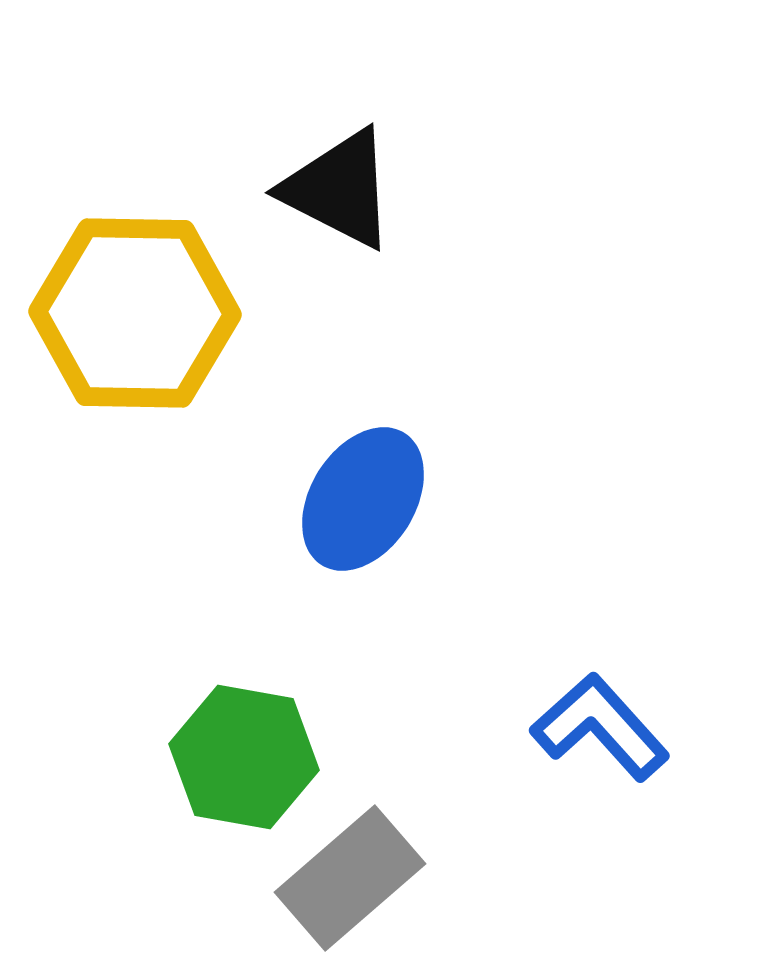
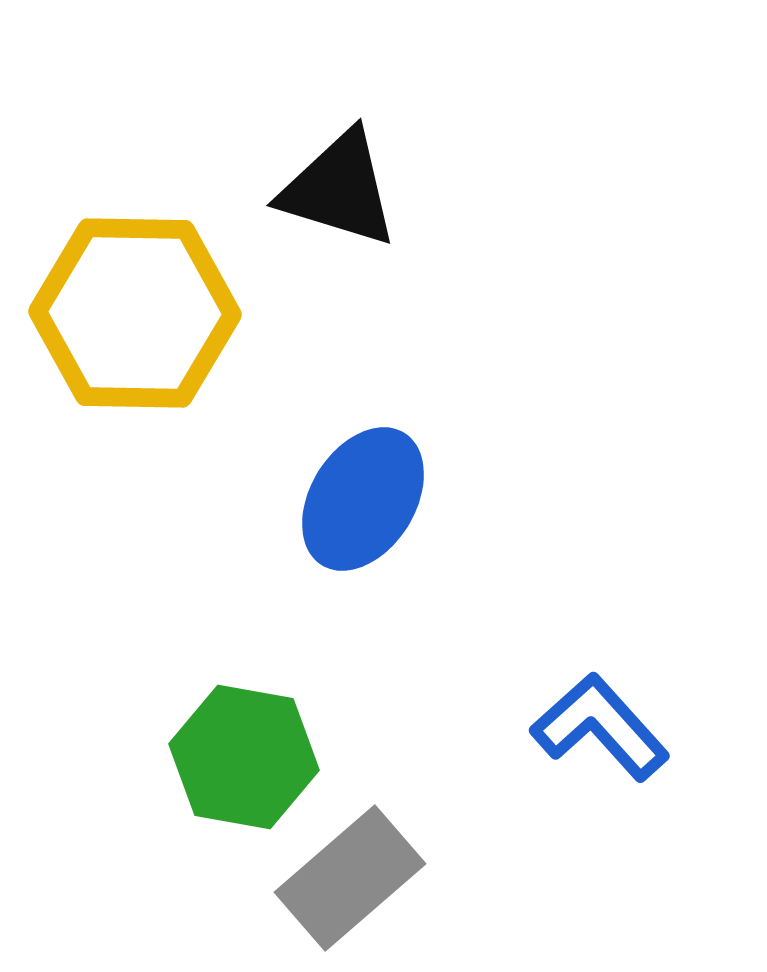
black triangle: rotated 10 degrees counterclockwise
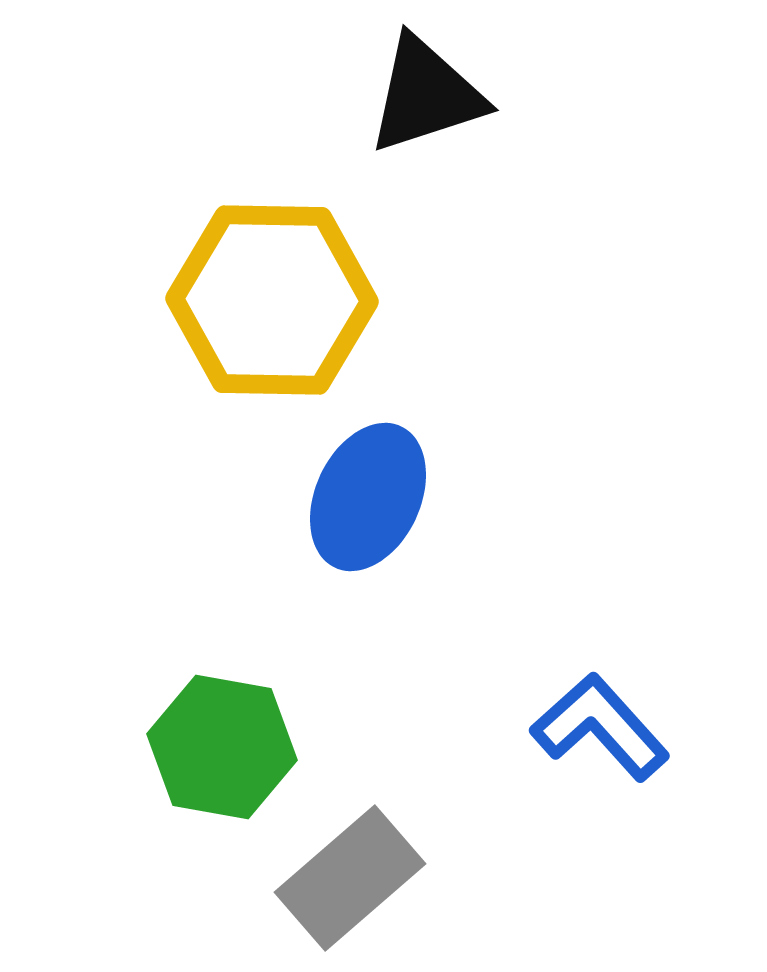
black triangle: moved 87 px right, 94 px up; rotated 35 degrees counterclockwise
yellow hexagon: moved 137 px right, 13 px up
blue ellipse: moved 5 px right, 2 px up; rotated 7 degrees counterclockwise
green hexagon: moved 22 px left, 10 px up
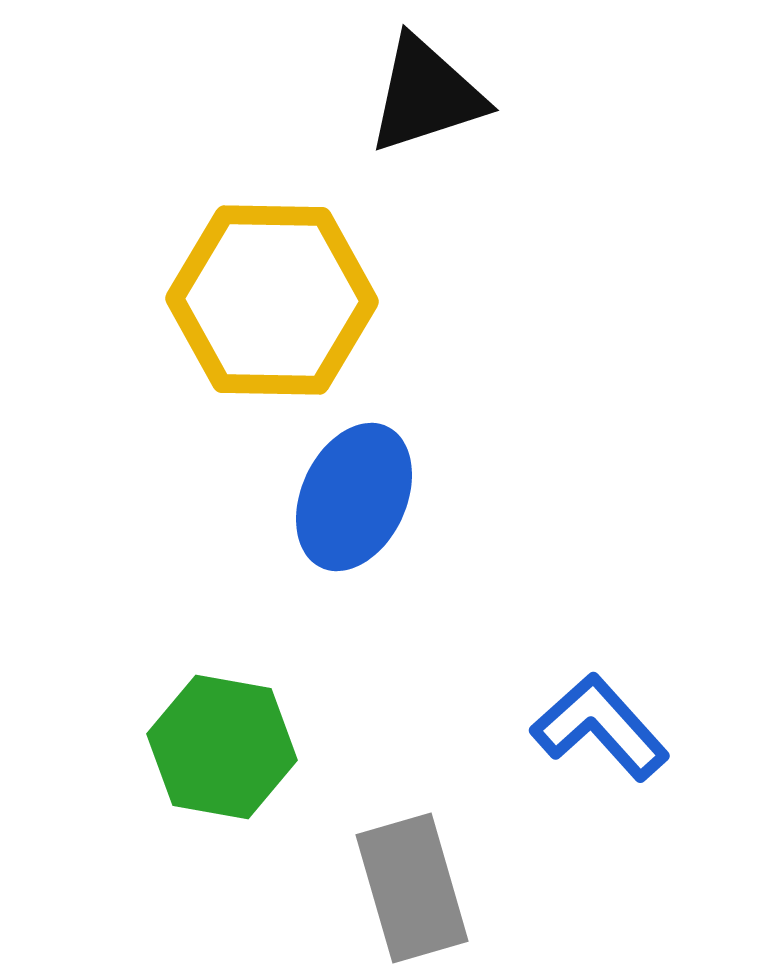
blue ellipse: moved 14 px left
gray rectangle: moved 62 px right, 10 px down; rotated 65 degrees counterclockwise
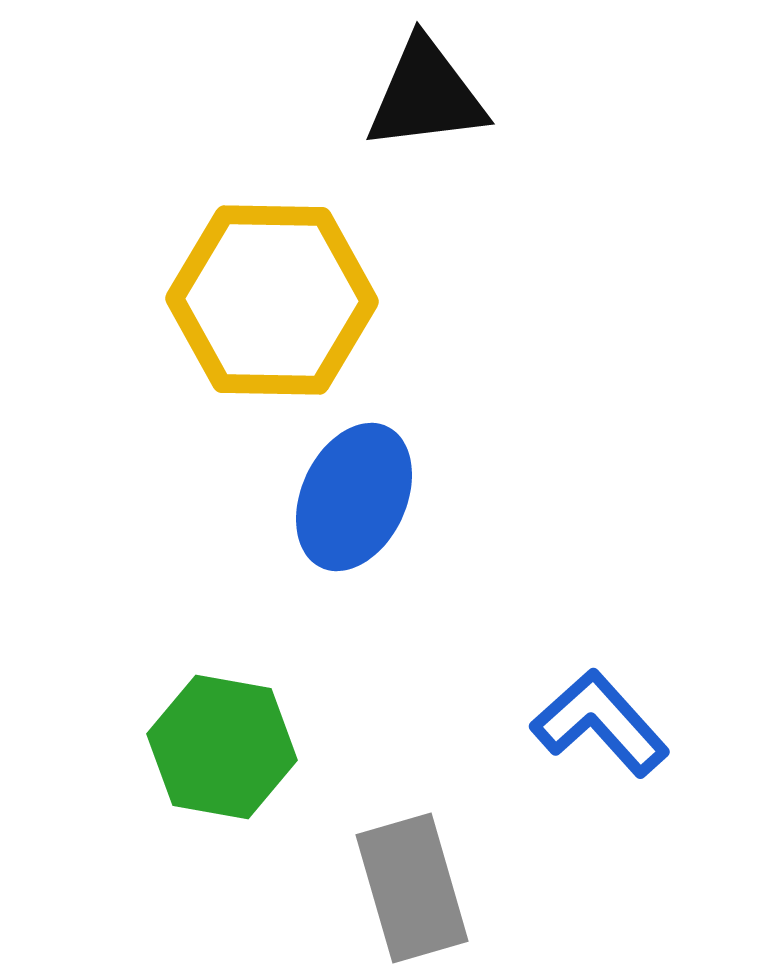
black triangle: rotated 11 degrees clockwise
blue L-shape: moved 4 px up
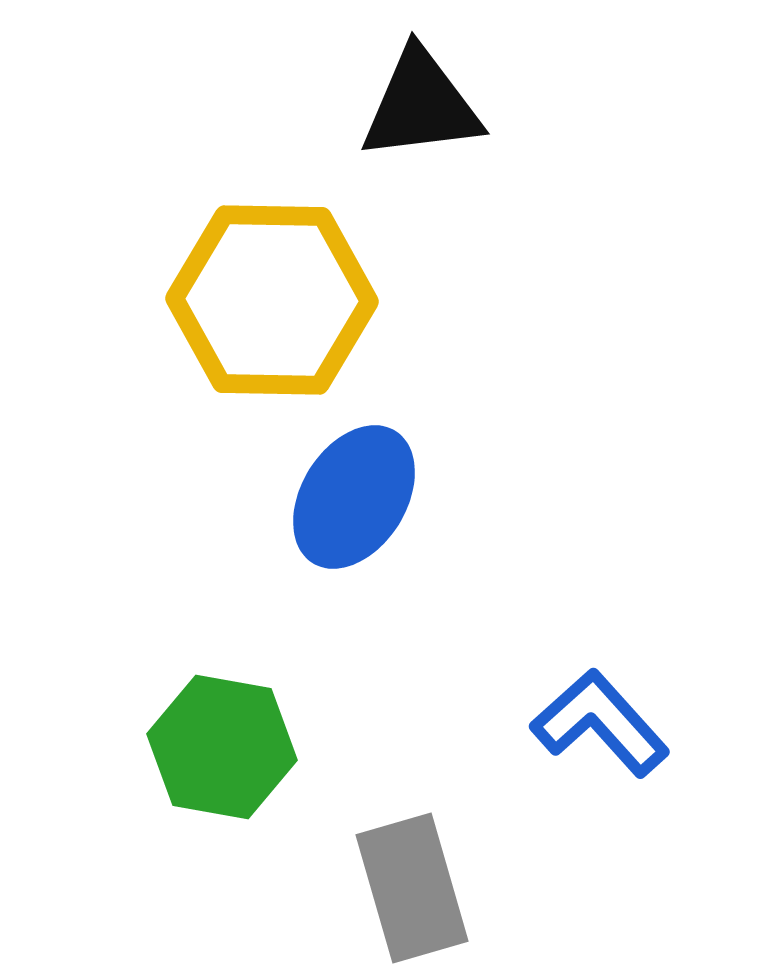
black triangle: moved 5 px left, 10 px down
blue ellipse: rotated 7 degrees clockwise
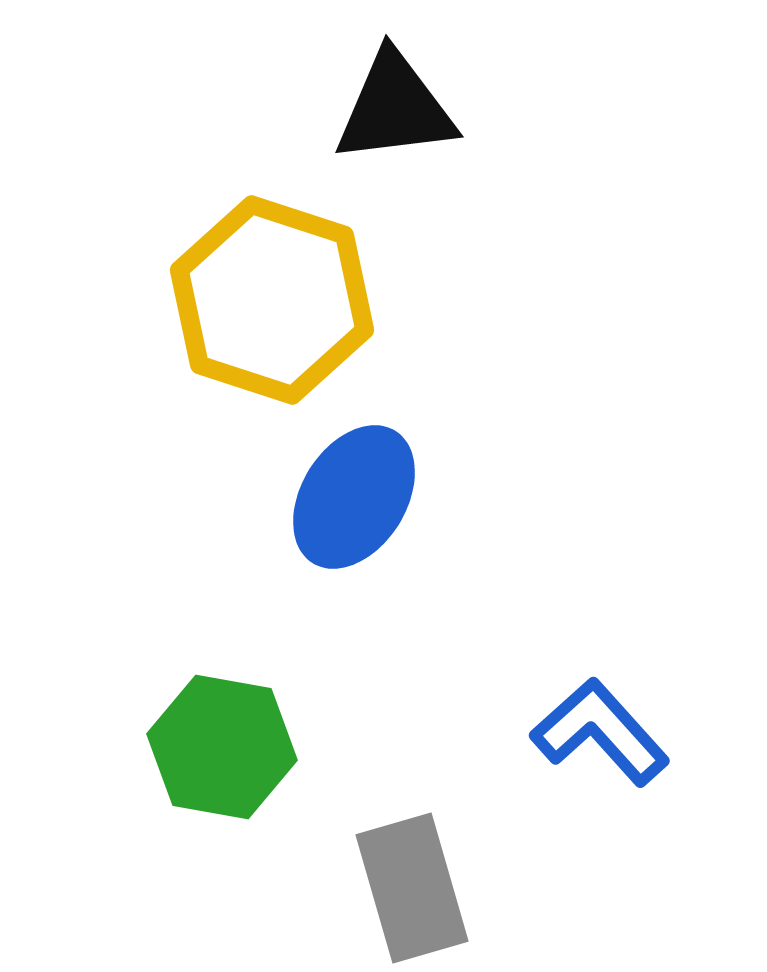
black triangle: moved 26 px left, 3 px down
yellow hexagon: rotated 17 degrees clockwise
blue L-shape: moved 9 px down
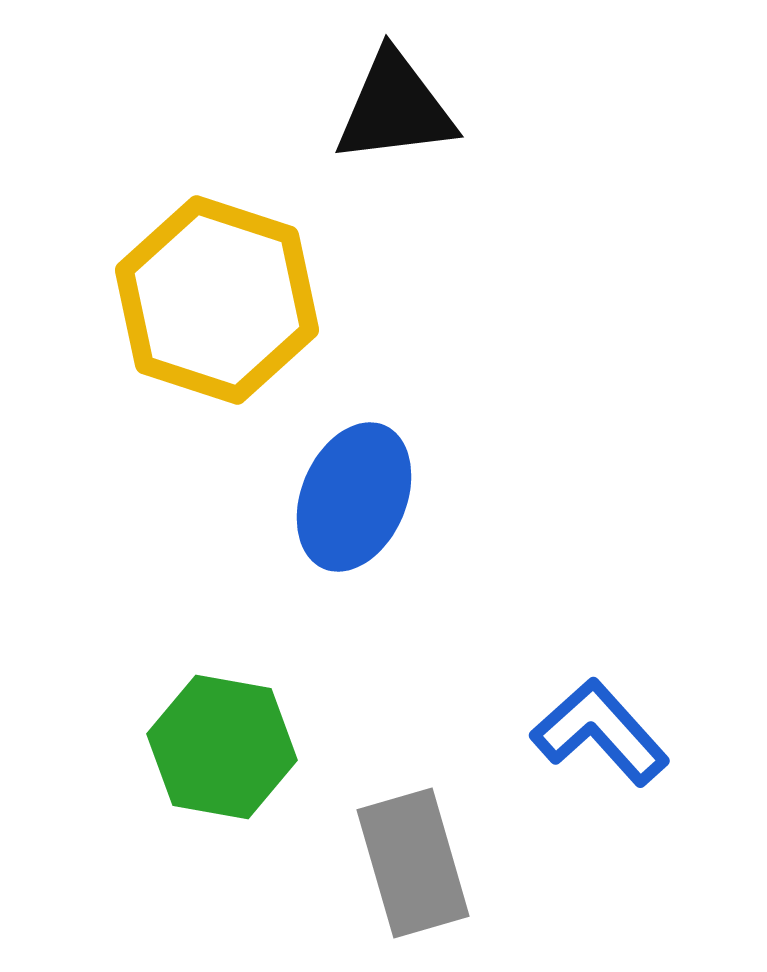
yellow hexagon: moved 55 px left
blue ellipse: rotated 9 degrees counterclockwise
gray rectangle: moved 1 px right, 25 px up
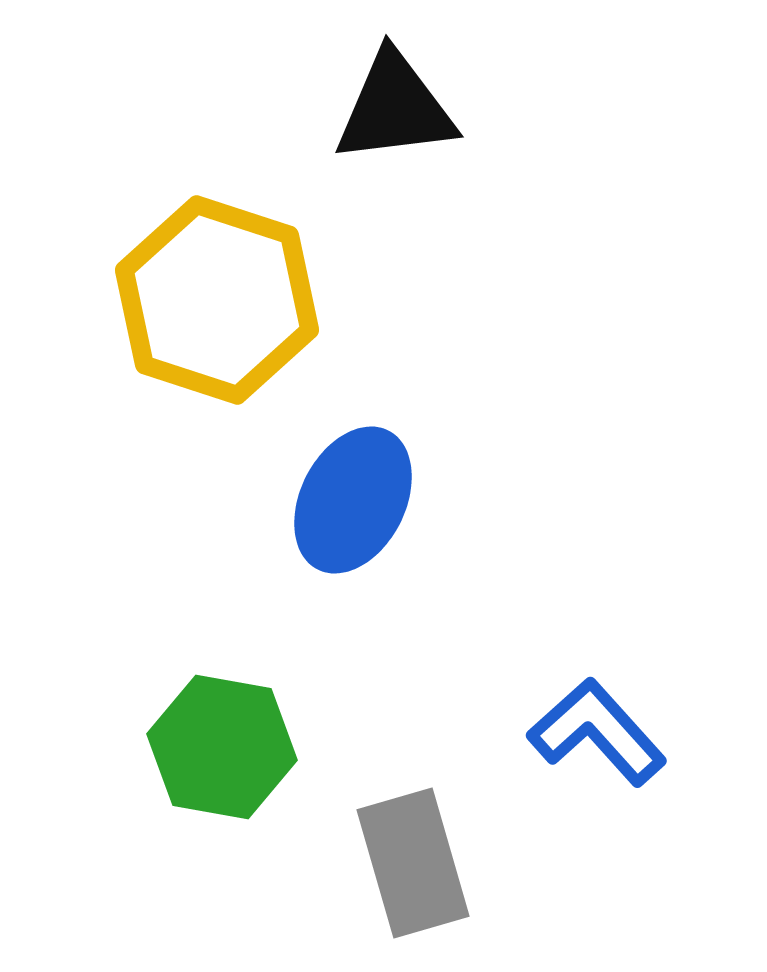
blue ellipse: moved 1 px left, 3 px down; rotated 4 degrees clockwise
blue L-shape: moved 3 px left
